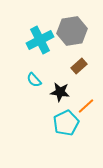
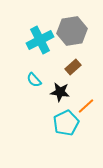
brown rectangle: moved 6 px left, 1 px down
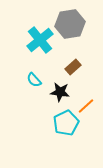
gray hexagon: moved 2 px left, 7 px up
cyan cross: rotated 12 degrees counterclockwise
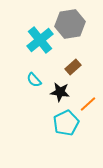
orange line: moved 2 px right, 2 px up
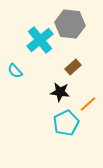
gray hexagon: rotated 16 degrees clockwise
cyan semicircle: moved 19 px left, 9 px up
